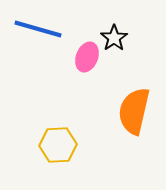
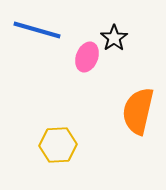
blue line: moved 1 px left, 1 px down
orange semicircle: moved 4 px right
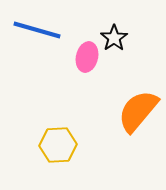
pink ellipse: rotated 8 degrees counterclockwise
orange semicircle: rotated 27 degrees clockwise
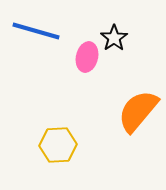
blue line: moved 1 px left, 1 px down
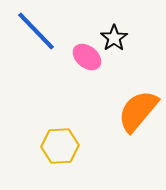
blue line: rotated 30 degrees clockwise
pink ellipse: rotated 64 degrees counterclockwise
yellow hexagon: moved 2 px right, 1 px down
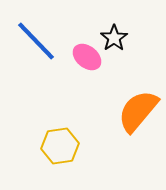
blue line: moved 10 px down
yellow hexagon: rotated 6 degrees counterclockwise
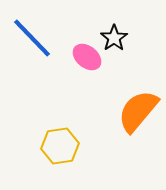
blue line: moved 4 px left, 3 px up
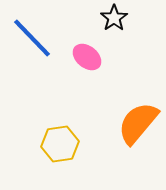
black star: moved 20 px up
orange semicircle: moved 12 px down
yellow hexagon: moved 2 px up
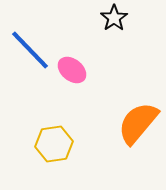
blue line: moved 2 px left, 12 px down
pink ellipse: moved 15 px left, 13 px down
yellow hexagon: moved 6 px left
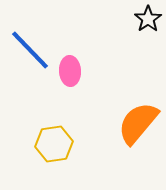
black star: moved 34 px right, 1 px down
pink ellipse: moved 2 px left, 1 px down; rotated 48 degrees clockwise
